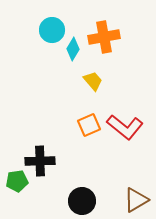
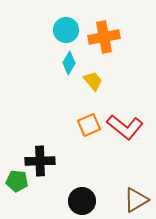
cyan circle: moved 14 px right
cyan diamond: moved 4 px left, 14 px down
green pentagon: rotated 15 degrees clockwise
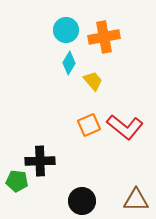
brown triangle: rotated 32 degrees clockwise
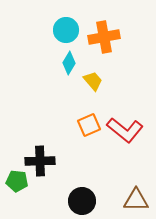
red L-shape: moved 3 px down
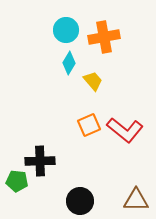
black circle: moved 2 px left
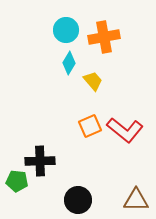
orange square: moved 1 px right, 1 px down
black circle: moved 2 px left, 1 px up
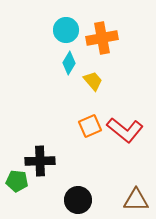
orange cross: moved 2 px left, 1 px down
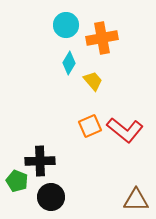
cyan circle: moved 5 px up
green pentagon: rotated 15 degrees clockwise
black circle: moved 27 px left, 3 px up
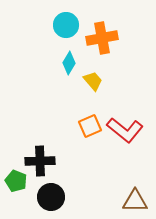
green pentagon: moved 1 px left
brown triangle: moved 1 px left, 1 px down
